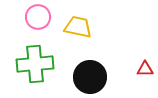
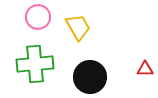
yellow trapezoid: rotated 48 degrees clockwise
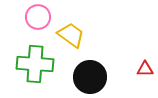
yellow trapezoid: moved 7 px left, 8 px down; rotated 24 degrees counterclockwise
green cross: rotated 9 degrees clockwise
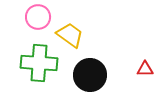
yellow trapezoid: moved 1 px left
green cross: moved 4 px right, 1 px up
black circle: moved 2 px up
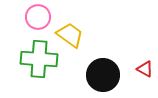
green cross: moved 4 px up
red triangle: rotated 30 degrees clockwise
black circle: moved 13 px right
